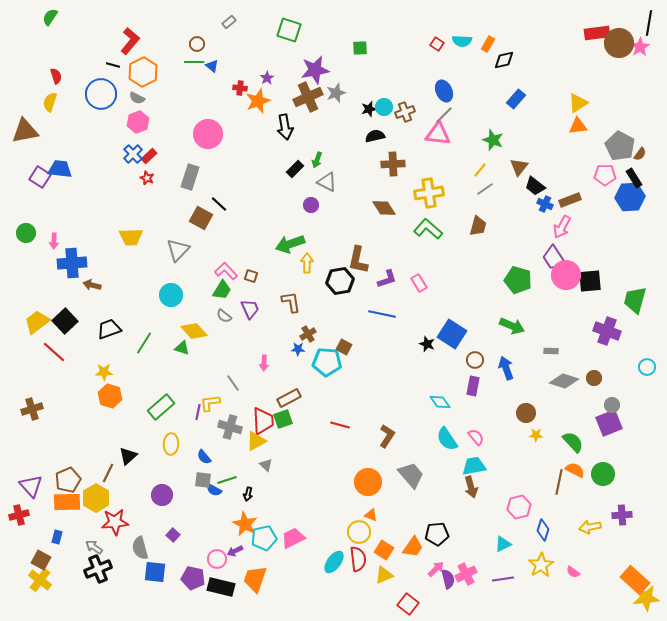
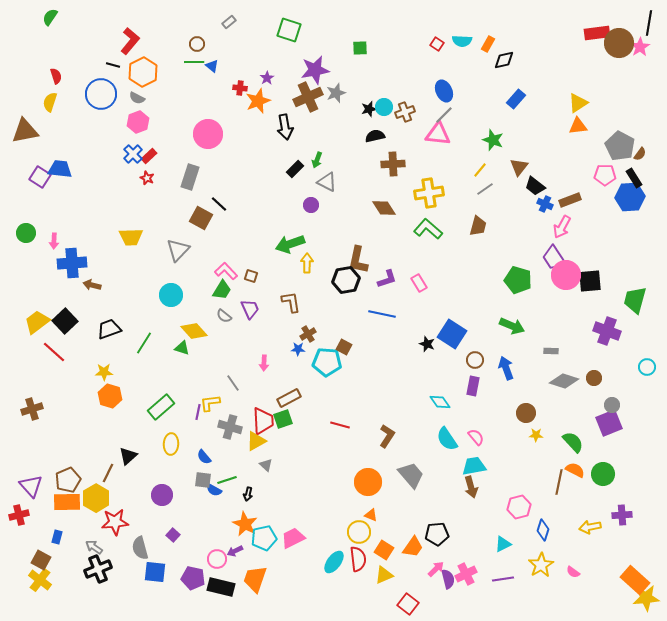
black hexagon at (340, 281): moved 6 px right, 1 px up
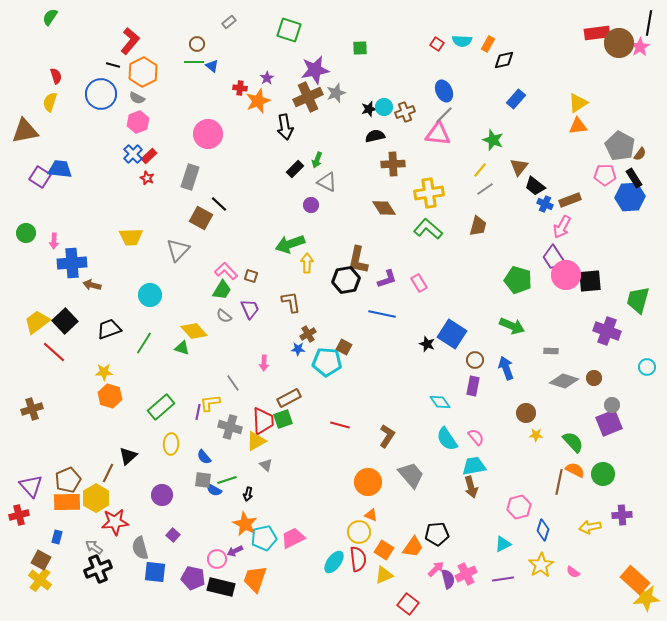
cyan circle at (171, 295): moved 21 px left
green trapezoid at (635, 300): moved 3 px right
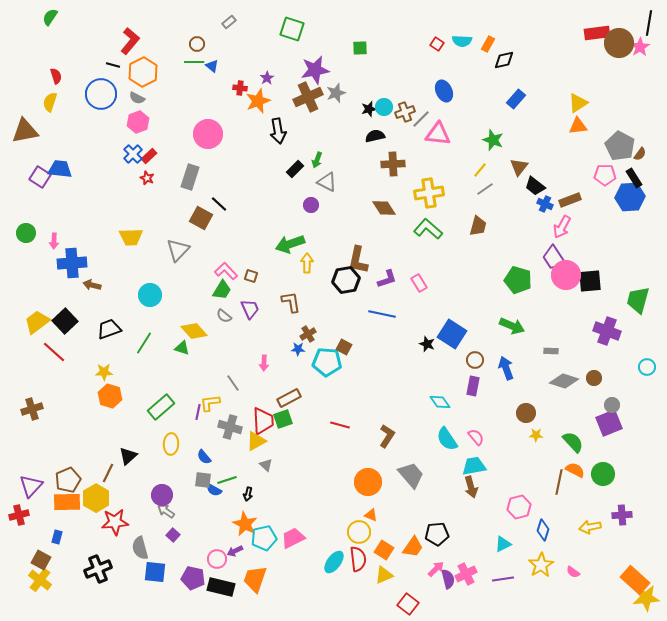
green square at (289, 30): moved 3 px right, 1 px up
gray line at (444, 115): moved 23 px left, 4 px down
black arrow at (285, 127): moved 7 px left, 4 px down
purple triangle at (31, 486): rotated 25 degrees clockwise
gray arrow at (94, 547): moved 72 px right, 36 px up
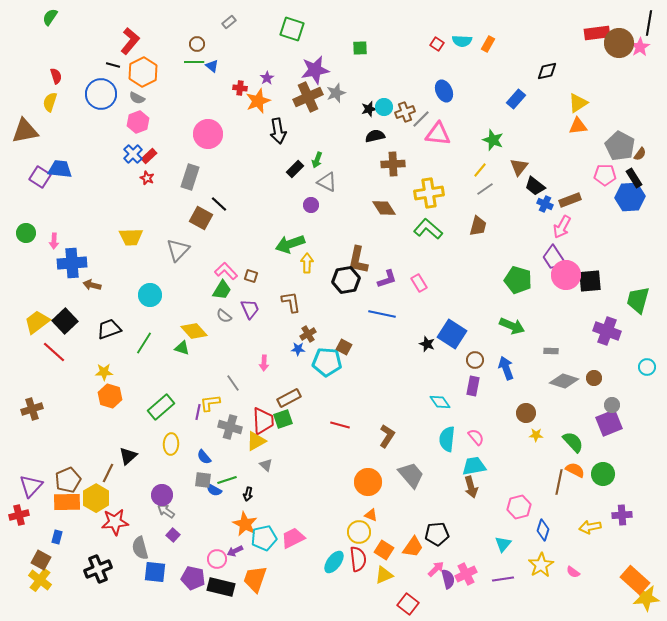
black diamond at (504, 60): moved 43 px right, 11 px down
cyan semicircle at (447, 439): rotated 40 degrees clockwise
cyan triangle at (503, 544): rotated 24 degrees counterclockwise
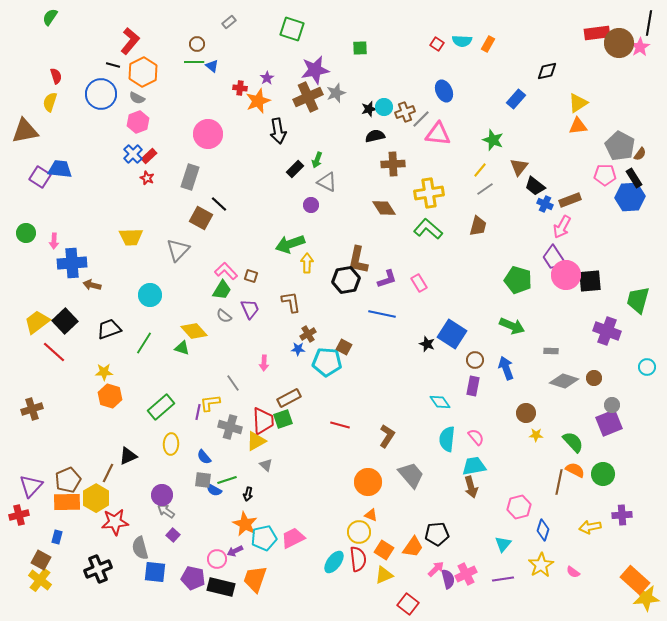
black triangle at (128, 456): rotated 18 degrees clockwise
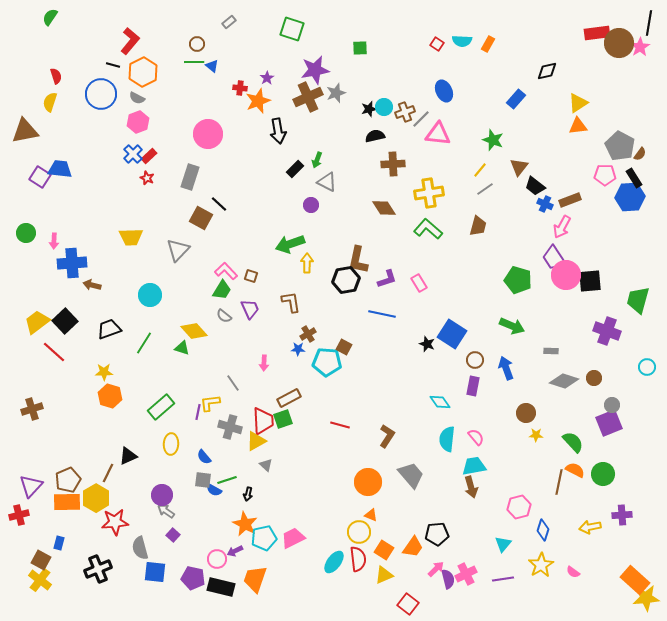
blue rectangle at (57, 537): moved 2 px right, 6 px down
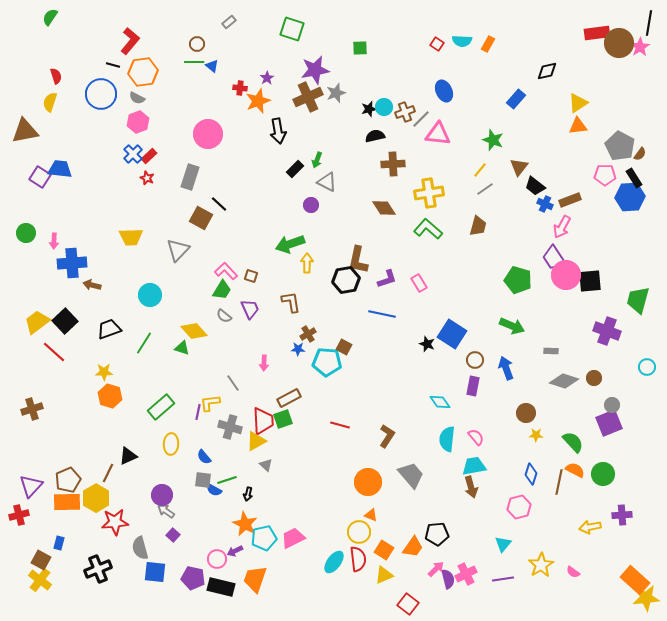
orange hexagon at (143, 72): rotated 20 degrees clockwise
blue diamond at (543, 530): moved 12 px left, 56 px up
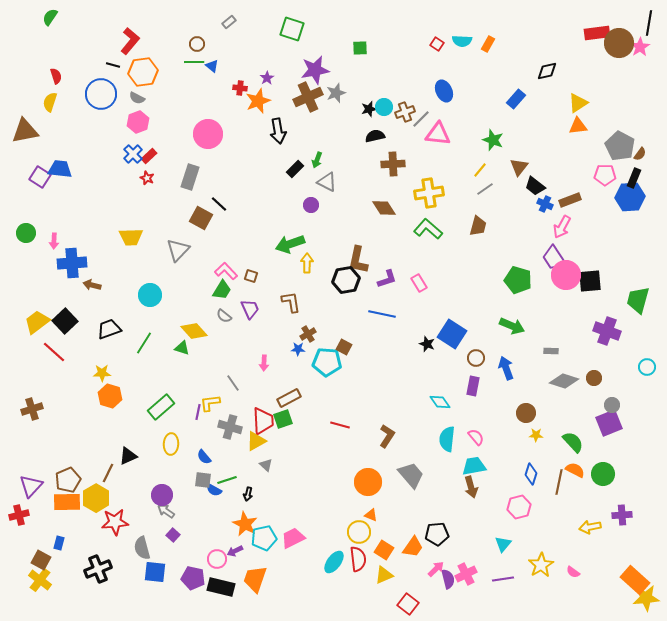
black rectangle at (634, 178): rotated 54 degrees clockwise
brown circle at (475, 360): moved 1 px right, 2 px up
yellow star at (104, 372): moved 2 px left, 1 px down
gray semicircle at (140, 548): moved 2 px right
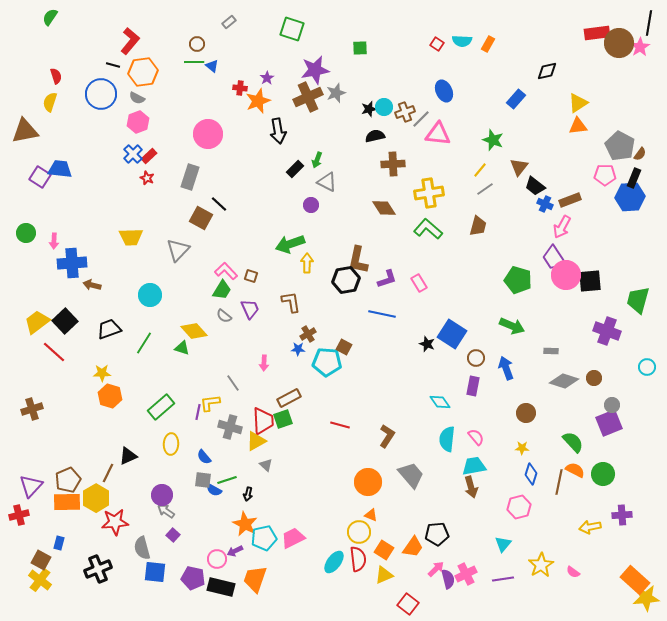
yellow star at (536, 435): moved 14 px left, 13 px down
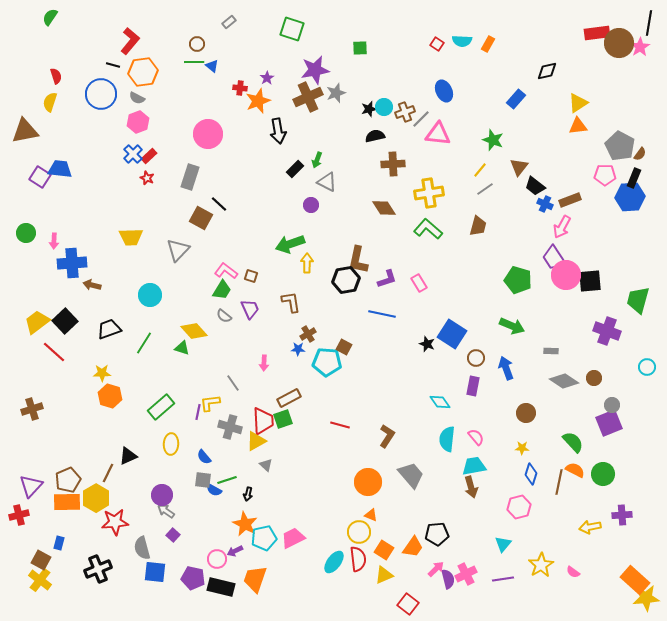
pink L-shape at (226, 271): rotated 10 degrees counterclockwise
gray diamond at (564, 381): rotated 16 degrees clockwise
